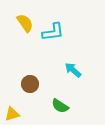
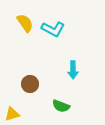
cyan L-shape: moved 3 px up; rotated 35 degrees clockwise
cyan arrow: rotated 132 degrees counterclockwise
green semicircle: moved 1 px right; rotated 12 degrees counterclockwise
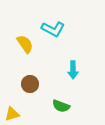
yellow semicircle: moved 21 px down
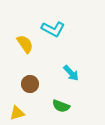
cyan arrow: moved 2 px left, 3 px down; rotated 42 degrees counterclockwise
yellow triangle: moved 5 px right, 1 px up
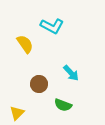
cyan L-shape: moved 1 px left, 3 px up
brown circle: moved 9 px right
green semicircle: moved 2 px right, 1 px up
yellow triangle: rotated 28 degrees counterclockwise
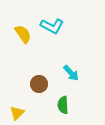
yellow semicircle: moved 2 px left, 10 px up
green semicircle: rotated 66 degrees clockwise
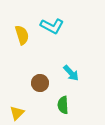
yellow semicircle: moved 1 px left, 1 px down; rotated 18 degrees clockwise
brown circle: moved 1 px right, 1 px up
